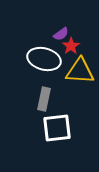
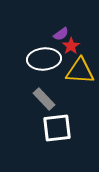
white ellipse: rotated 20 degrees counterclockwise
gray rectangle: rotated 55 degrees counterclockwise
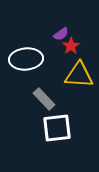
white ellipse: moved 18 px left
yellow triangle: moved 1 px left, 4 px down
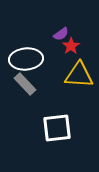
gray rectangle: moved 19 px left, 15 px up
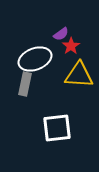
white ellipse: moved 9 px right; rotated 16 degrees counterclockwise
gray rectangle: rotated 55 degrees clockwise
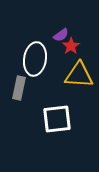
purple semicircle: moved 1 px down
white ellipse: rotated 60 degrees counterclockwise
gray rectangle: moved 6 px left, 4 px down
white square: moved 9 px up
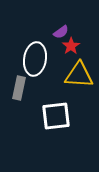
purple semicircle: moved 3 px up
white square: moved 1 px left, 3 px up
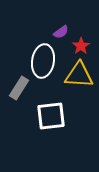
red star: moved 10 px right
white ellipse: moved 8 px right, 2 px down
gray rectangle: rotated 20 degrees clockwise
white square: moved 5 px left
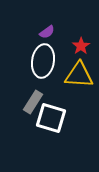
purple semicircle: moved 14 px left
gray rectangle: moved 14 px right, 14 px down
white square: moved 2 px down; rotated 24 degrees clockwise
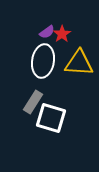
red star: moved 19 px left, 12 px up
yellow triangle: moved 12 px up
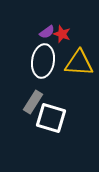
red star: rotated 18 degrees counterclockwise
